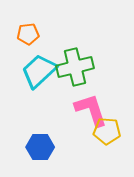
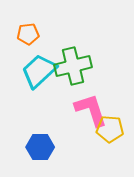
green cross: moved 2 px left, 1 px up
yellow pentagon: moved 3 px right, 2 px up
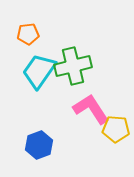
cyan trapezoid: rotated 12 degrees counterclockwise
pink L-shape: moved 1 px up; rotated 15 degrees counterclockwise
yellow pentagon: moved 6 px right
blue hexagon: moved 1 px left, 2 px up; rotated 20 degrees counterclockwise
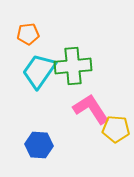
green cross: rotated 9 degrees clockwise
blue hexagon: rotated 24 degrees clockwise
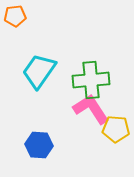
orange pentagon: moved 13 px left, 18 px up
green cross: moved 18 px right, 14 px down
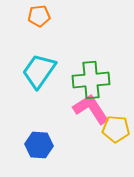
orange pentagon: moved 24 px right
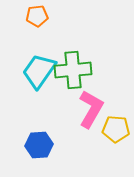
orange pentagon: moved 2 px left
green cross: moved 18 px left, 10 px up
pink L-shape: rotated 63 degrees clockwise
blue hexagon: rotated 8 degrees counterclockwise
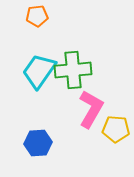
blue hexagon: moved 1 px left, 2 px up
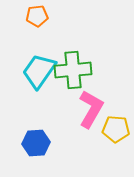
blue hexagon: moved 2 px left
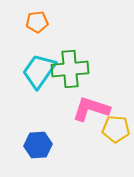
orange pentagon: moved 6 px down
green cross: moved 3 px left, 1 px up
pink L-shape: rotated 102 degrees counterclockwise
blue hexagon: moved 2 px right, 2 px down
